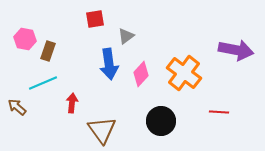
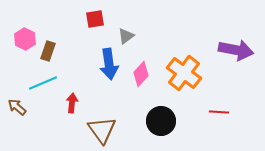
pink hexagon: rotated 15 degrees clockwise
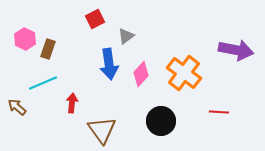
red square: rotated 18 degrees counterclockwise
brown rectangle: moved 2 px up
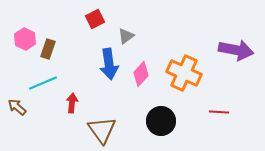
orange cross: rotated 12 degrees counterclockwise
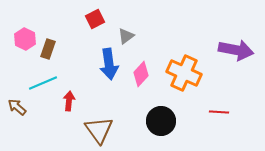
red arrow: moved 3 px left, 2 px up
brown triangle: moved 3 px left
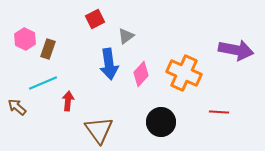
red arrow: moved 1 px left
black circle: moved 1 px down
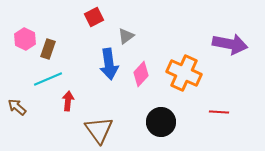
red square: moved 1 px left, 2 px up
purple arrow: moved 6 px left, 6 px up
cyan line: moved 5 px right, 4 px up
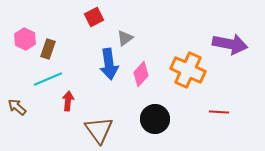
gray triangle: moved 1 px left, 2 px down
orange cross: moved 4 px right, 3 px up
black circle: moved 6 px left, 3 px up
